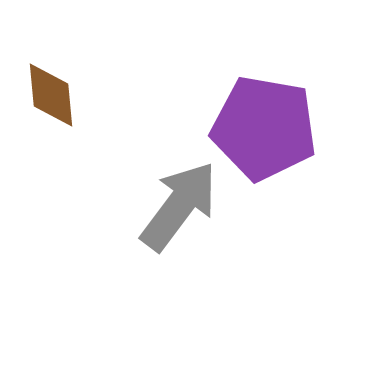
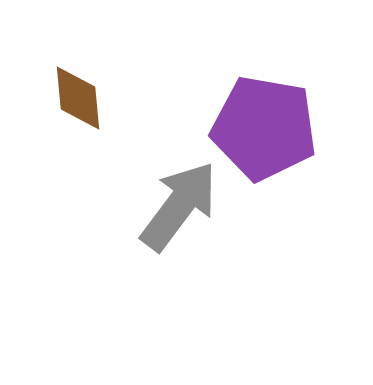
brown diamond: moved 27 px right, 3 px down
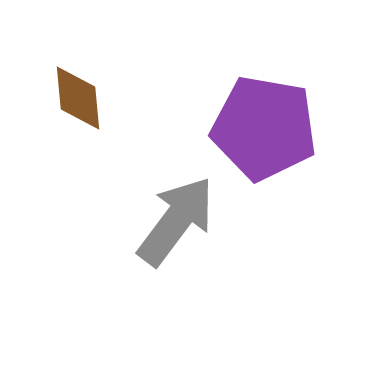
gray arrow: moved 3 px left, 15 px down
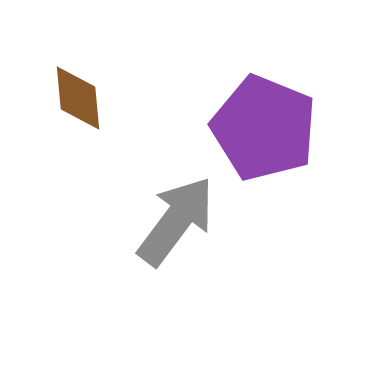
purple pentagon: rotated 12 degrees clockwise
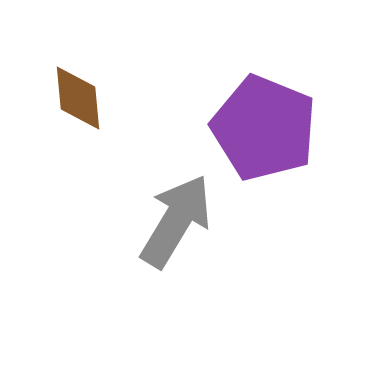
gray arrow: rotated 6 degrees counterclockwise
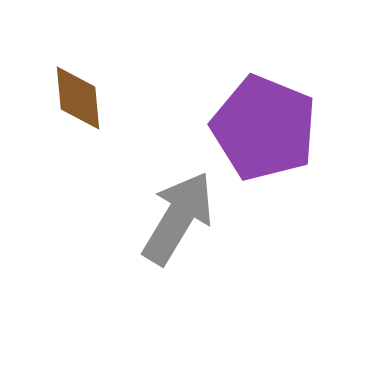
gray arrow: moved 2 px right, 3 px up
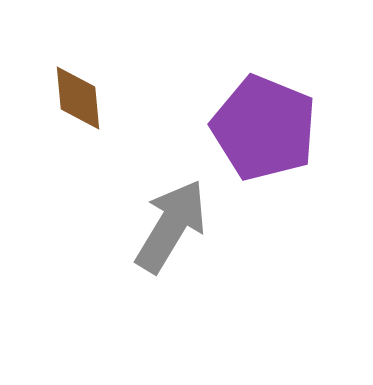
gray arrow: moved 7 px left, 8 px down
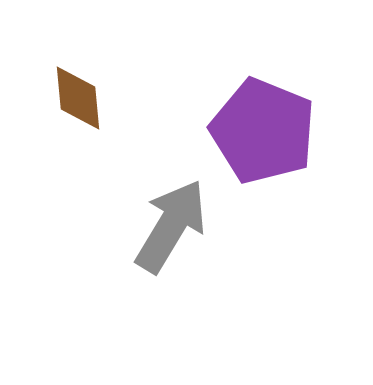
purple pentagon: moved 1 px left, 3 px down
